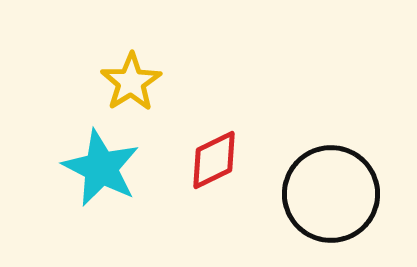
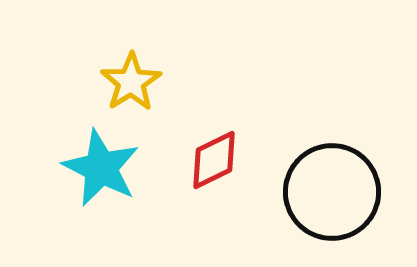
black circle: moved 1 px right, 2 px up
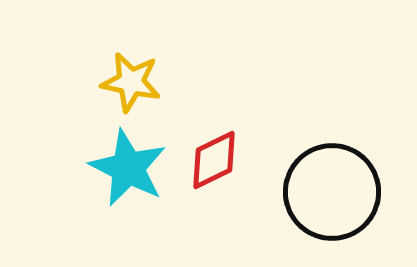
yellow star: rotated 28 degrees counterclockwise
cyan star: moved 27 px right
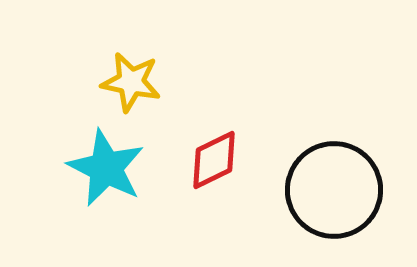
cyan star: moved 22 px left
black circle: moved 2 px right, 2 px up
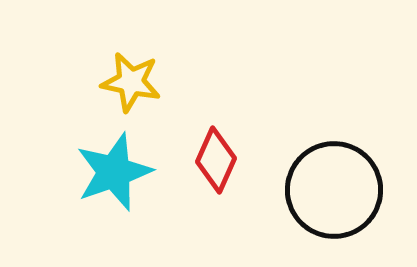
red diamond: moved 2 px right; rotated 40 degrees counterclockwise
cyan star: moved 8 px right, 4 px down; rotated 26 degrees clockwise
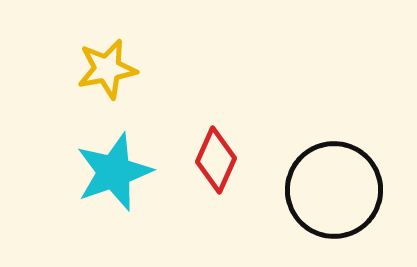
yellow star: moved 24 px left, 13 px up; rotated 22 degrees counterclockwise
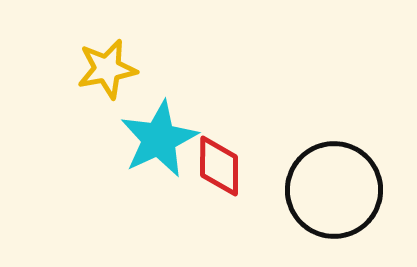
red diamond: moved 3 px right, 6 px down; rotated 24 degrees counterclockwise
cyan star: moved 45 px right, 33 px up; rotated 6 degrees counterclockwise
